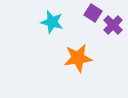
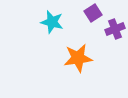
purple square: rotated 24 degrees clockwise
purple cross: moved 2 px right, 4 px down; rotated 24 degrees clockwise
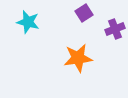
purple square: moved 9 px left
cyan star: moved 24 px left
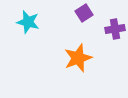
purple cross: rotated 12 degrees clockwise
orange star: rotated 12 degrees counterclockwise
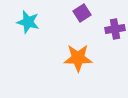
purple square: moved 2 px left
orange star: rotated 20 degrees clockwise
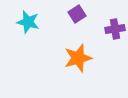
purple square: moved 5 px left, 1 px down
orange star: rotated 16 degrees counterclockwise
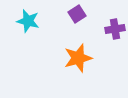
cyan star: moved 1 px up
